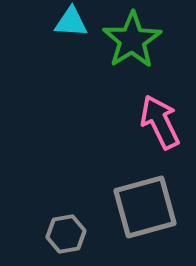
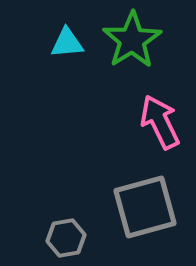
cyan triangle: moved 4 px left, 21 px down; rotated 9 degrees counterclockwise
gray hexagon: moved 4 px down
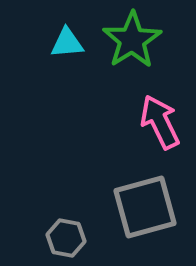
gray hexagon: rotated 21 degrees clockwise
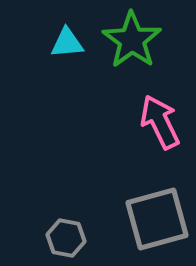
green star: rotated 4 degrees counterclockwise
gray square: moved 12 px right, 12 px down
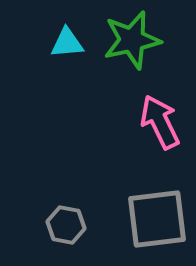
green star: rotated 24 degrees clockwise
gray square: rotated 8 degrees clockwise
gray hexagon: moved 13 px up
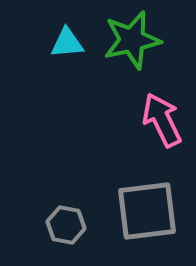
pink arrow: moved 2 px right, 2 px up
gray square: moved 10 px left, 8 px up
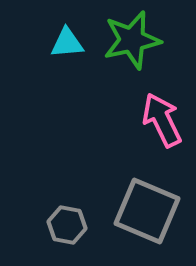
gray square: rotated 30 degrees clockwise
gray hexagon: moved 1 px right
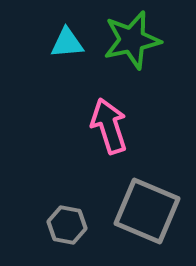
pink arrow: moved 53 px left, 6 px down; rotated 8 degrees clockwise
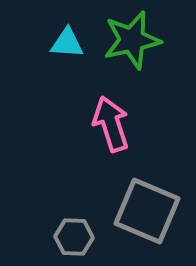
cyan triangle: rotated 9 degrees clockwise
pink arrow: moved 2 px right, 2 px up
gray hexagon: moved 7 px right, 12 px down; rotated 9 degrees counterclockwise
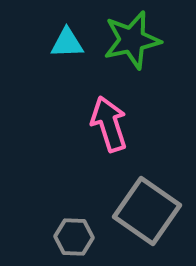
cyan triangle: rotated 6 degrees counterclockwise
pink arrow: moved 2 px left
gray square: rotated 12 degrees clockwise
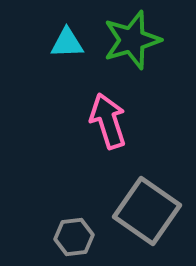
green star: rotated 4 degrees counterclockwise
pink arrow: moved 1 px left, 3 px up
gray hexagon: rotated 9 degrees counterclockwise
